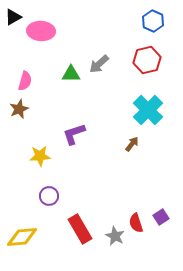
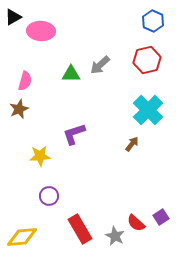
gray arrow: moved 1 px right, 1 px down
red semicircle: rotated 30 degrees counterclockwise
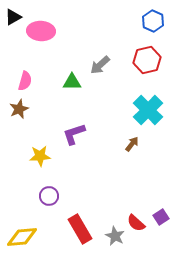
green triangle: moved 1 px right, 8 px down
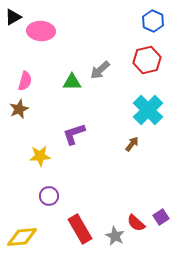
gray arrow: moved 5 px down
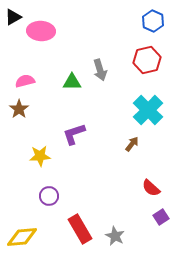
gray arrow: rotated 65 degrees counterclockwise
pink semicircle: rotated 120 degrees counterclockwise
brown star: rotated 12 degrees counterclockwise
red semicircle: moved 15 px right, 35 px up
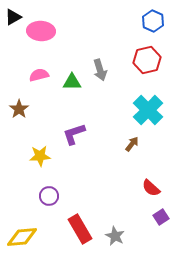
pink semicircle: moved 14 px right, 6 px up
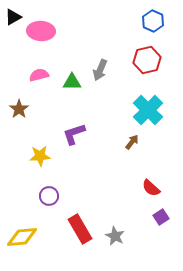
gray arrow: rotated 40 degrees clockwise
brown arrow: moved 2 px up
